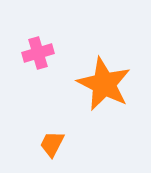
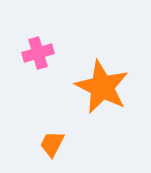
orange star: moved 2 px left, 3 px down
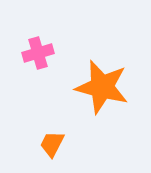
orange star: rotated 12 degrees counterclockwise
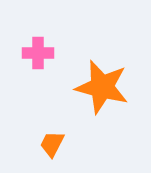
pink cross: rotated 16 degrees clockwise
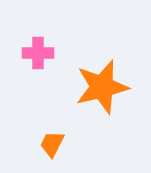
orange star: rotated 28 degrees counterclockwise
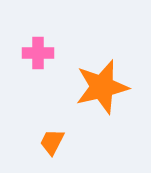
orange trapezoid: moved 2 px up
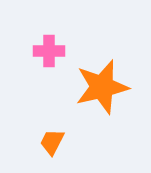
pink cross: moved 11 px right, 2 px up
